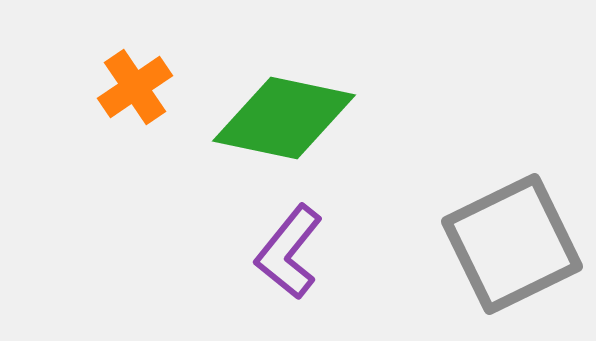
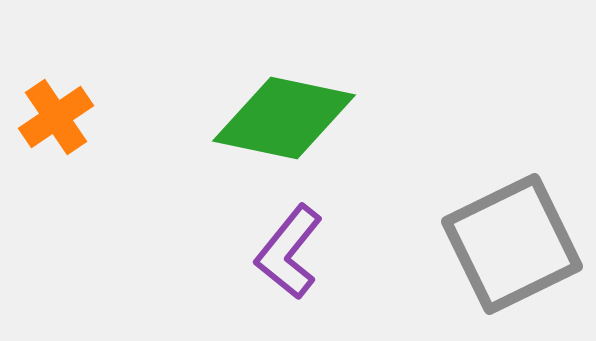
orange cross: moved 79 px left, 30 px down
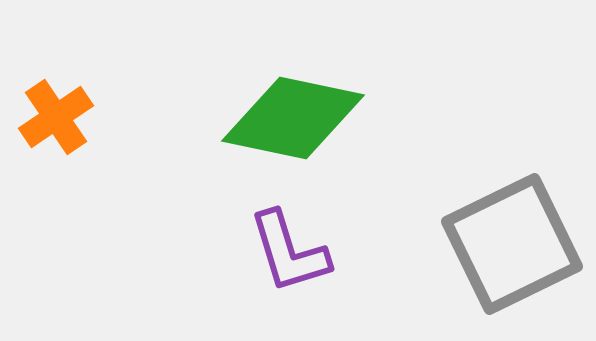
green diamond: moved 9 px right
purple L-shape: rotated 56 degrees counterclockwise
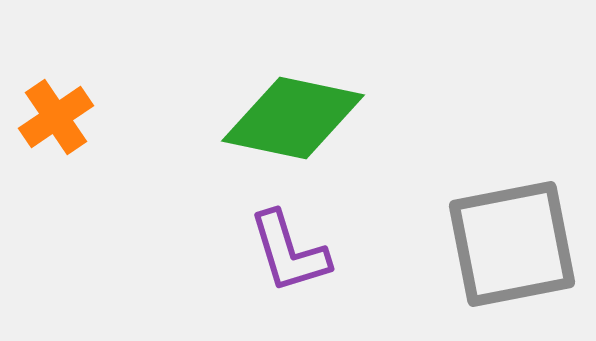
gray square: rotated 15 degrees clockwise
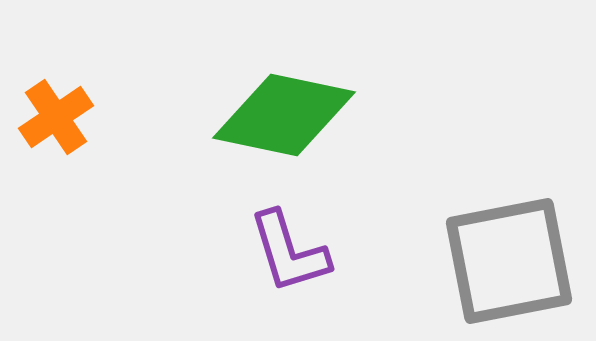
green diamond: moved 9 px left, 3 px up
gray square: moved 3 px left, 17 px down
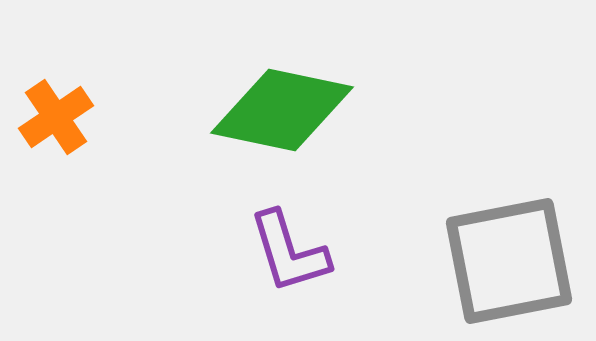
green diamond: moved 2 px left, 5 px up
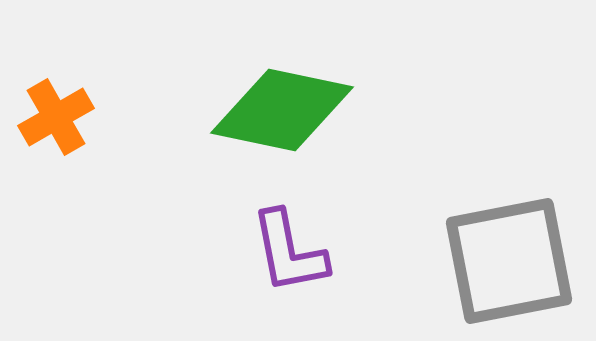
orange cross: rotated 4 degrees clockwise
purple L-shape: rotated 6 degrees clockwise
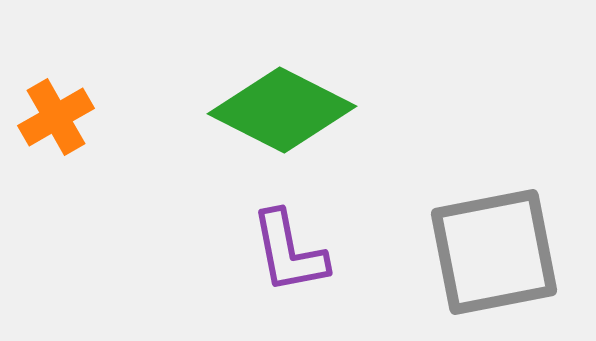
green diamond: rotated 15 degrees clockwise
gray square: moved 15 px left, 9 px up
